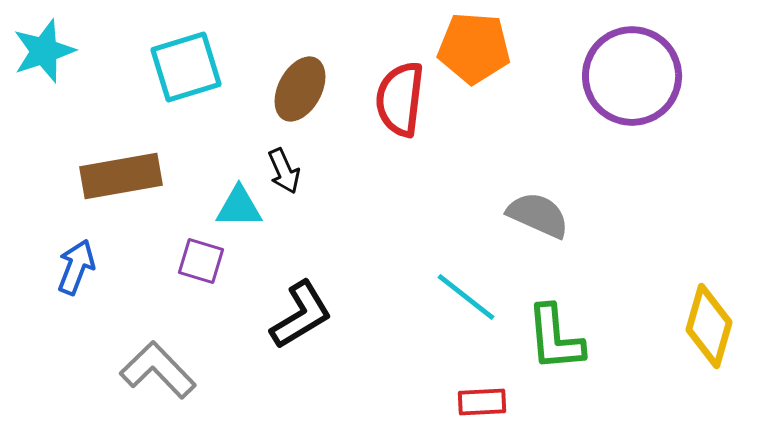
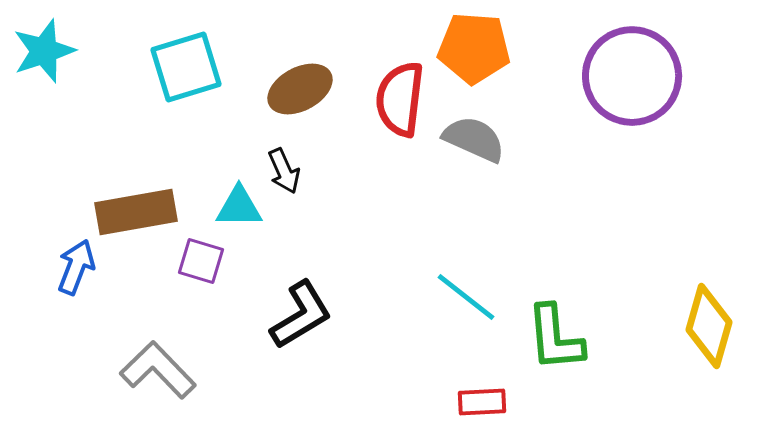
brown ellipse: rotated 34 degrees clockwise
brown rectangle: moved 15 px right, 36 px down
gray semicircle: moved 64 px left, 76 px up
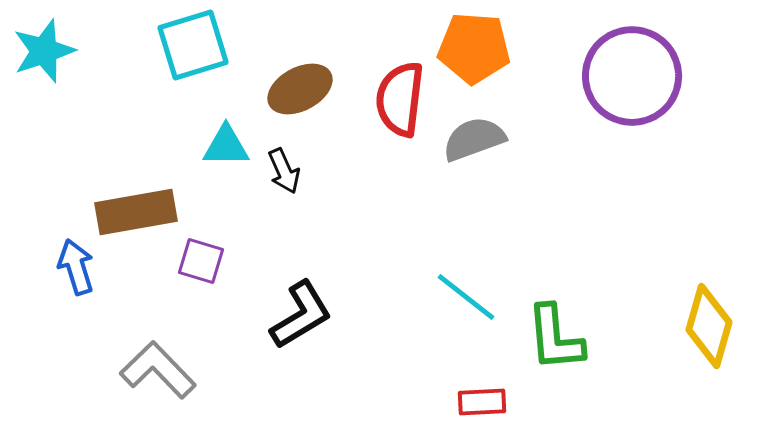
cyan square: moved 7 px right, 22 px up
gray semicircle: rotated 44 degrees counterclockwise
cyan triangle: moved 13 px left, 61 px up
blue arrow: rotated 38 degrees counterclockwise
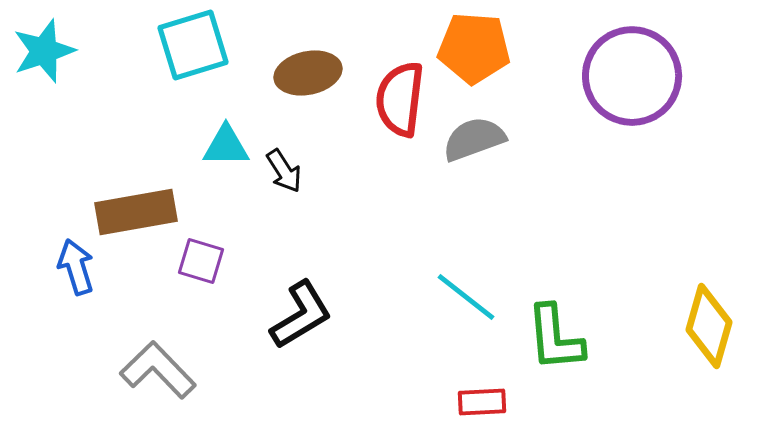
brown ellipse: moved 8 px right, 16 px up; rotated 16 degrees clockwise
black arrow: rotated 9 degrees counterclockwise
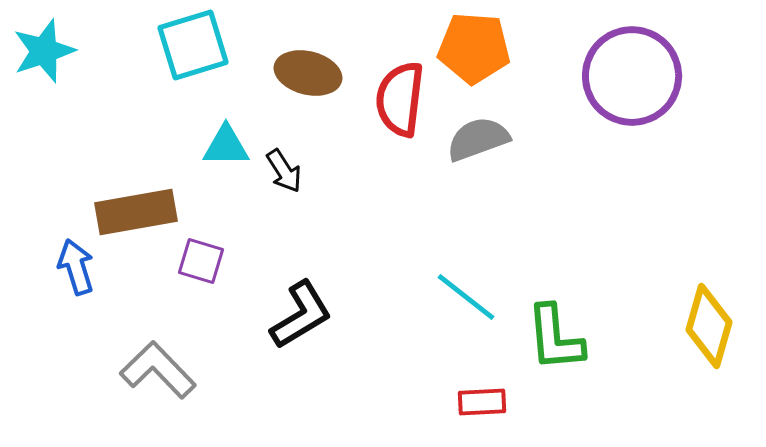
brown ellipse: rotated 26 degrees clockwise
gray semicircle: moved 4 px right
